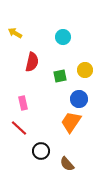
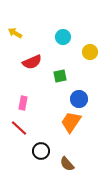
red semicircle: rotated 54 degrees clockwise
yellow circle: moved 5 px right, 18 px up
pink rectangle: rotated 24 degrees clockwise
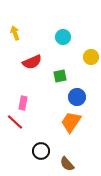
yellow arrow: rotated 40 degrees clockwise
yellow circle: moved 1 px right, 5 px down
blue circle: moved 2 px left, 2 px up
red line: moved 4 px left, 6 px up
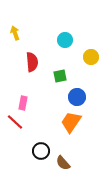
cyan circle: moved 2 px right, 3 px down
red semicircle: rotated 72 degrees counterclockwise
brown semicircle: moved 4 px left, 1 px up
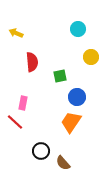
yellow arrow: moved 1 px right; rotated 48 degrees counterclockwise
cyan circle: moved 13 px right, 11 px up
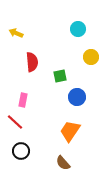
pink rectangle: moved 3 px up
orange trapezoid: moved 1 px left, 9 px down
black circle: moved 20 px left
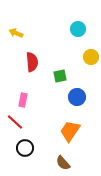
black circle: moved 4 px right, 3 px up
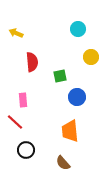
pink rectangle: rotated 16 degrees counterclockwise
orange trapezoid: rotated 40 degrees counterclockwise
black circle: moved 1 px right, 2 px down
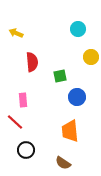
brown semicircle: rotated 14 degrees counterclockwise
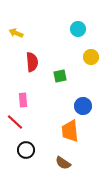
blue circle: moved 6 px right, 9 px down
